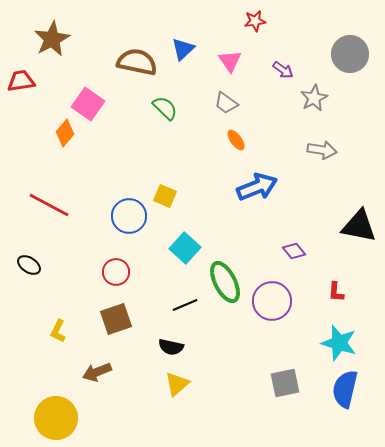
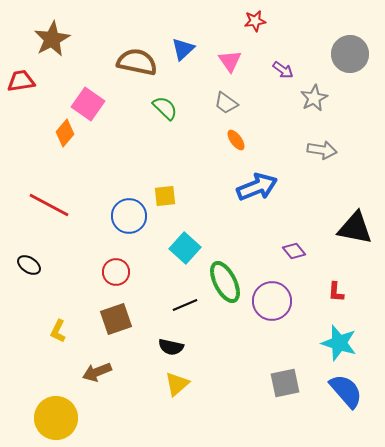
yellow square: rotated 30 degrees counterclockwise
black triangle: moved 4 px left, 2 px down
blue semicircle: moved 1 px right, 2 px down; rotated 126 degrees clockwise
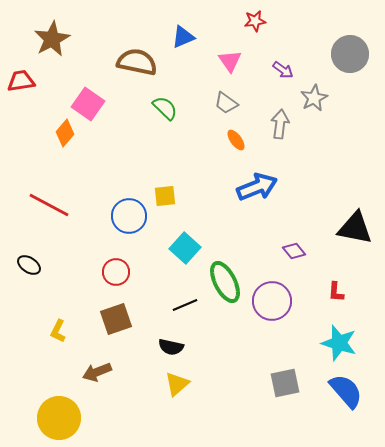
blue triangle: moved 12 px up; rotated 20 degrees clockwise
gray arrow: moved 42 px left, 26 px up; rotated 92 degrees counterclockwise
yellow circle: moved 3 px right
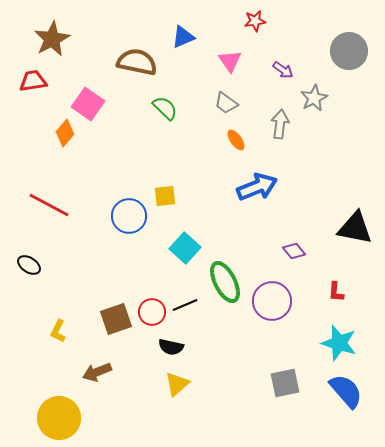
gray circle: moved 1 px left, 3 px up
red trapezoid: moved 12 px right
red circle: moved 36 px right, 40 px down
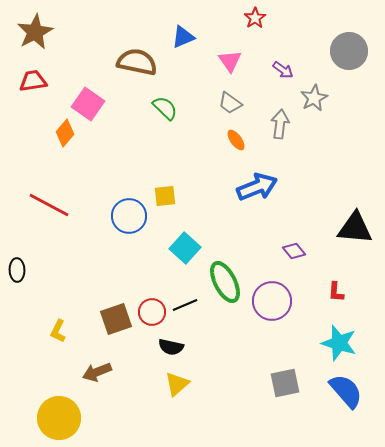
red star: moved 3 px up; rotated 25 degrees counterclockwise
brown star: moved 17 px left, 7 px up
gray trapezoid: moved 4 px right
black triangle: rotated 6 degrees counterclockwise
black ellipse: moved 12 px left, 5 px down; rotated 55 degrees clockwise
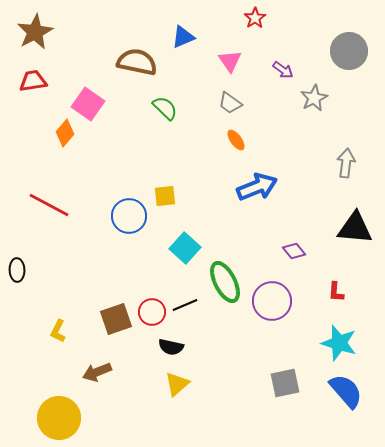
gray arrow: moved 66 px right, 39 px down
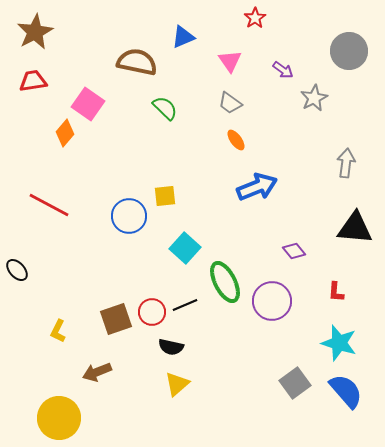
black ellipse: rotated 40 degrees counterclockwise
gray square: moved 10 px right; rotated 24 degrees counterclockwise
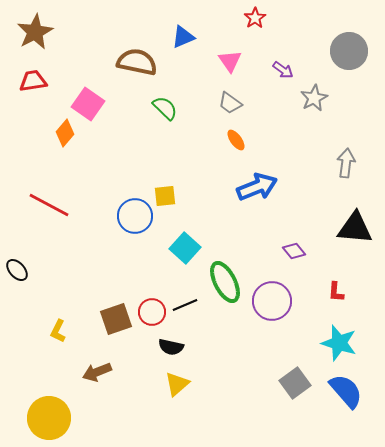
blue circle: moved 6 px right
yellow circle: moved 10 px left
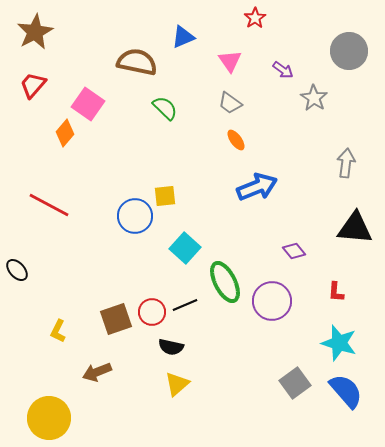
red trapezoid: moved 4 px down; rotated 40 degrees counterclockwise
gray star: rotated 12 degrees counterclockwise
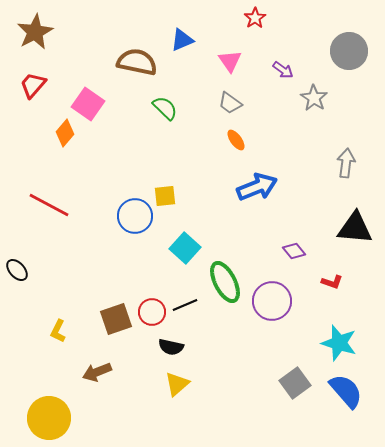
blue triangle: moved 1 px left, 3 px down
red L-shape: moved 4 px left, 10 px up; rotated 75 degrees counterclockwise
